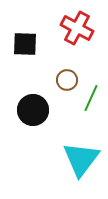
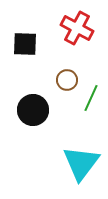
cyan triangle: moved 4 px down
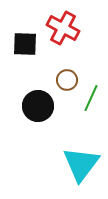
red cross: moved 14 px left
black circle: moved 5 px right, 4 px up
cyan triangle: moved 1 px down
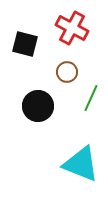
red cross: moved 9 px right
black square: rotated 12 degrees clockwise
brown circle: moved 8 px up
cyan triangle: rotated 45 degrees counterclockwise
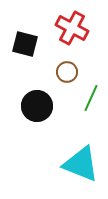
black circle: moved 1 px left
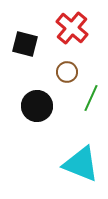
red cross: rotated 12 degrees clockwise
